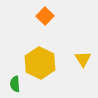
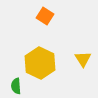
orange square: rotated 12 degrees counterclockwise
green semicircle: moved 1 px right, 2 px down
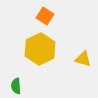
yellow triangle: rotated 42 degrees counterclockwise
yellow hexagon: moved 14 px up; rotated 8 degrees clockwise
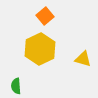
orange square: rotated 18 degrees clockwise
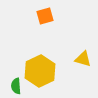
orange square: rotated 24 degrees clockwise
yellow hexagon: moved 22 px down
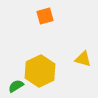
green semicircle: rotated 63 degrees clockwise
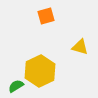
orange square: moved 1 px right
yellow triangle: moved 3 px left, 12 px up
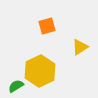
orange square: moved 1 px right, 10 px down
yellow triangle: rotated 48 degrees counterclockwise
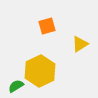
yellow triangle: moved 3 px up
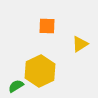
orange square: rotated 18 degrees clockwise
